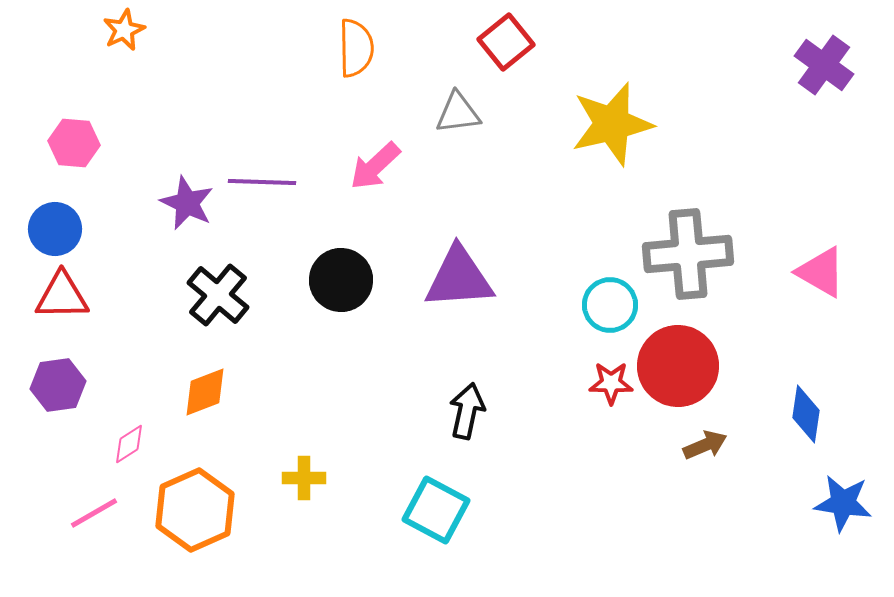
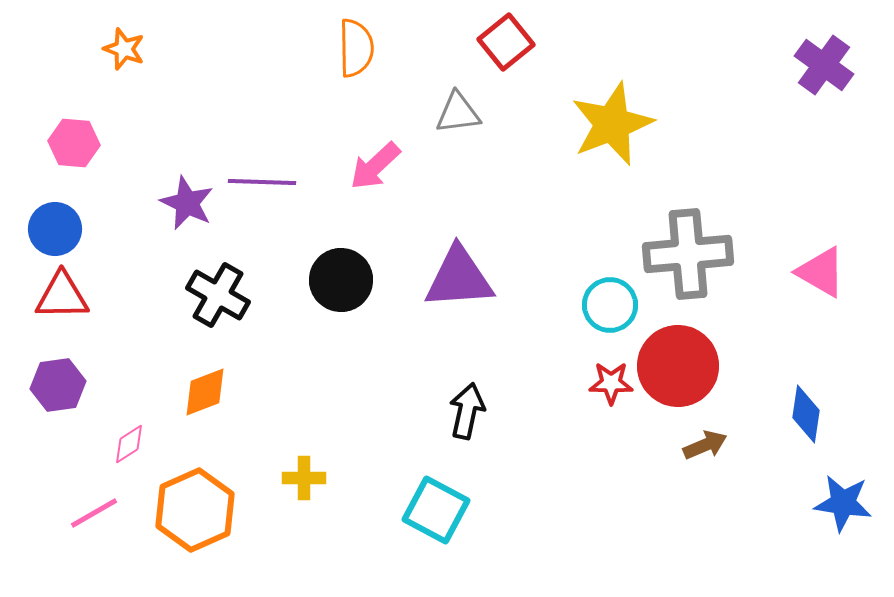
orange star: moved 19 px down; rotated 27 degrees counterclockwise
yellow star: rotated 8 degrees counterclockwise
black cross: rotated 10 degrees counterclockwise
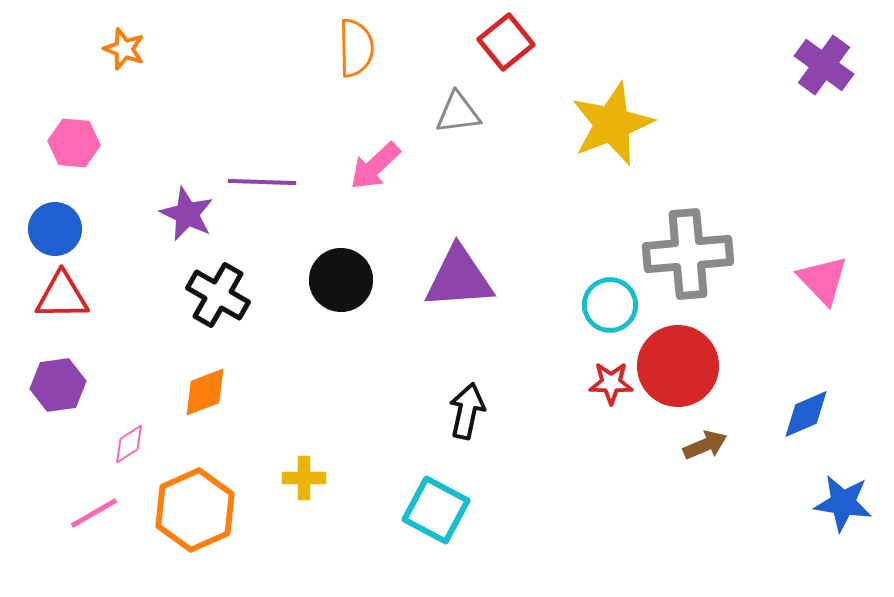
purple star: moved 11 px down
pink triangle: moved 2 px right, 8 px down; rotated 16 degrees clockwise
blue diamond: rotated 58 degrees clockwise
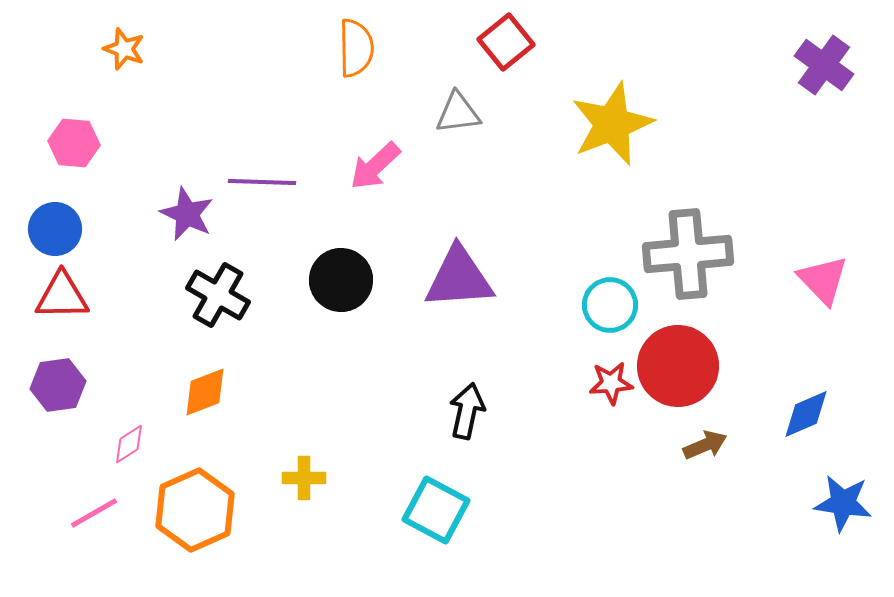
red star: rotated 6 degrees counterclockwise
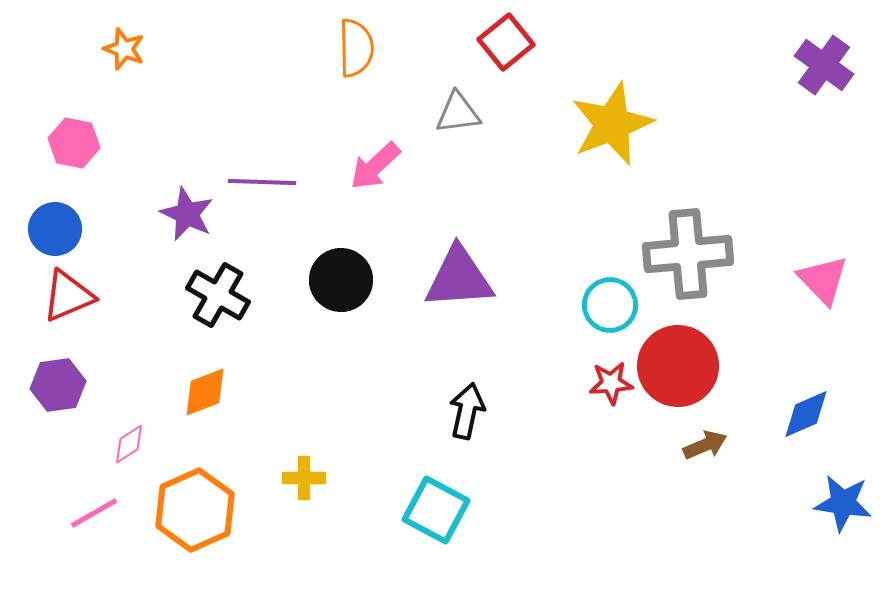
pink hexagon: rotated 6 degrees clockwise
red triangle: moved 6 px right; rotated 22 degrees counterclockwise
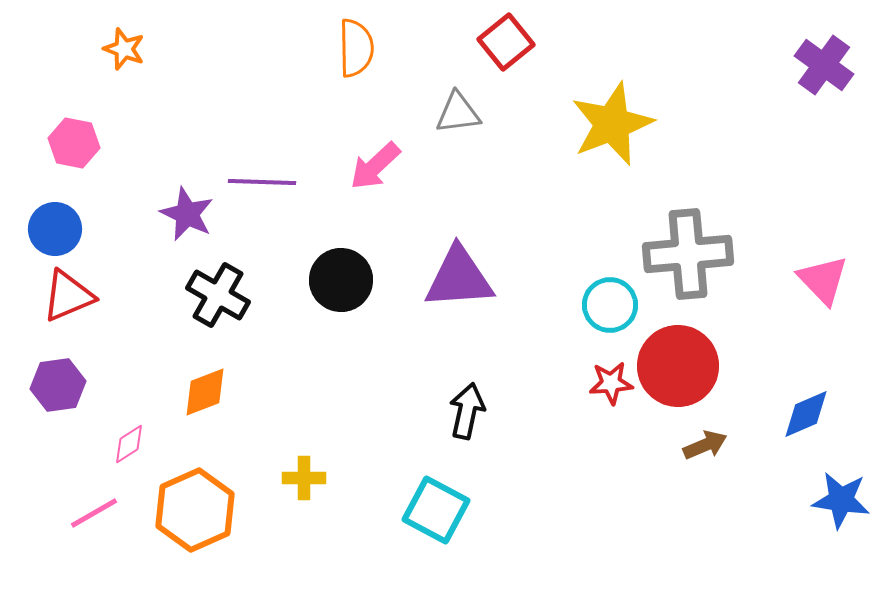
blue star: moved 2 px left, 3 px up
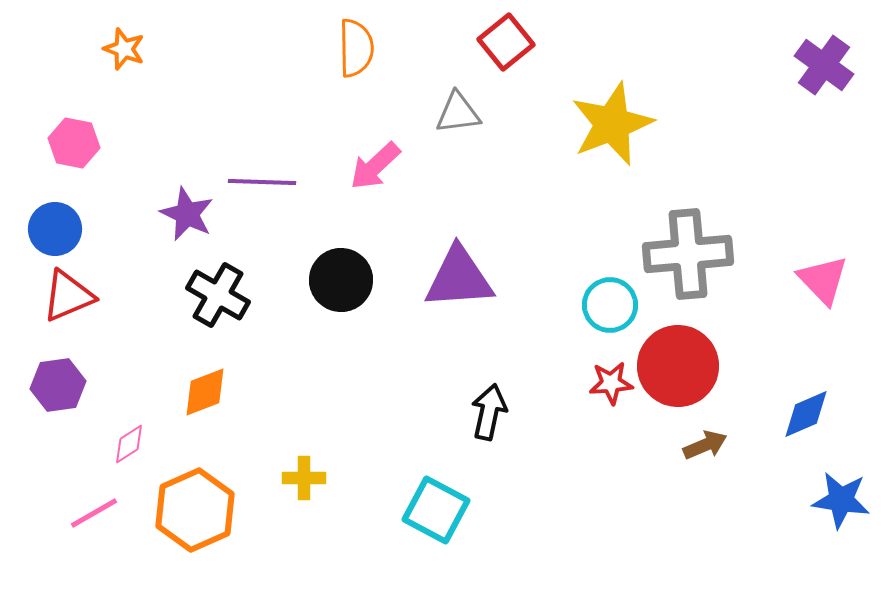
black arrow: moved 22 px right, 1 px down
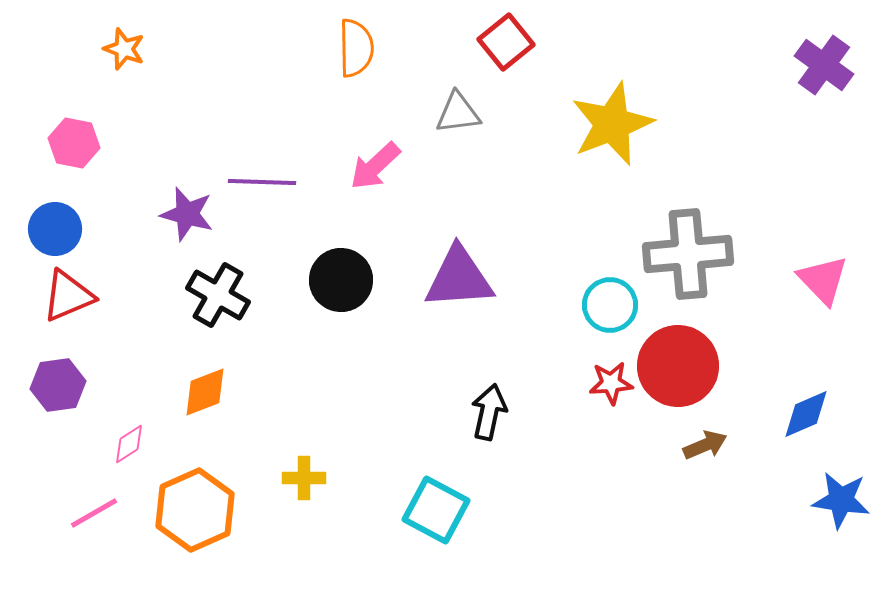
purple star: rotated 10 degrees counterclockwise
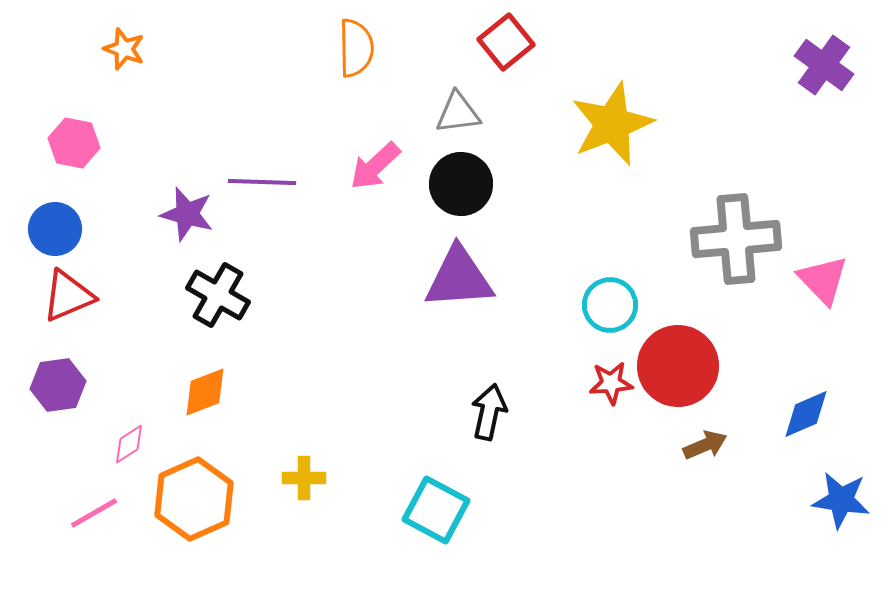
gray cross: moved 48 px right, 15 px up
black circle: moved 120 px right, 96 px up
orange hexagon: moved 1 px left, 11 px up
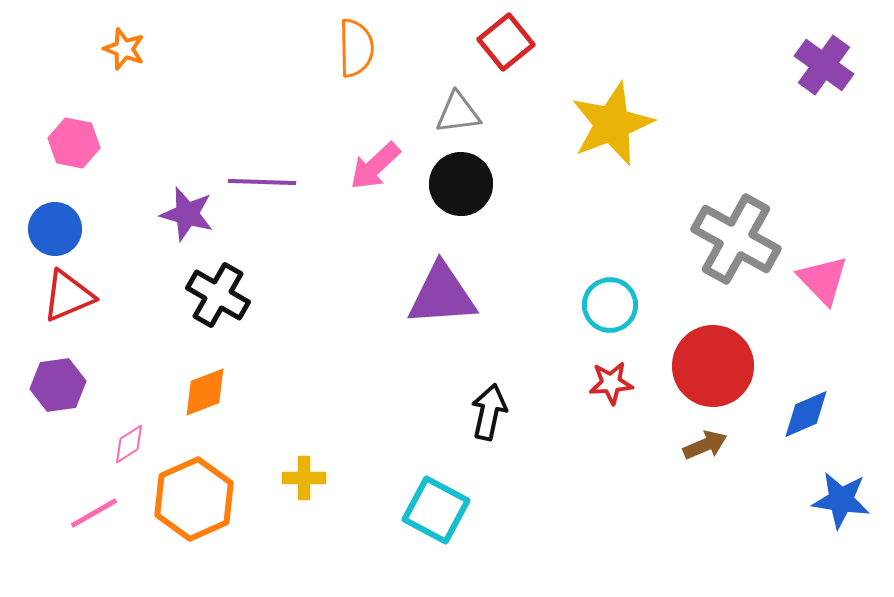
gray cross: rotated 34 degrees clockwise
purple triangle: moved 17 px left, 17 px down
red circle: moved 35 px right
